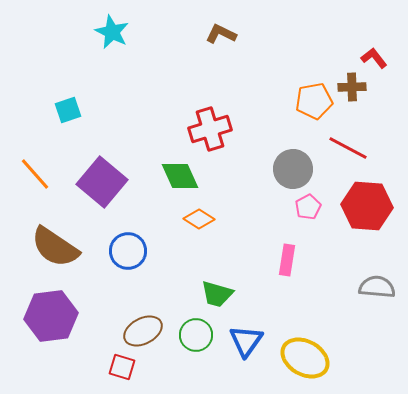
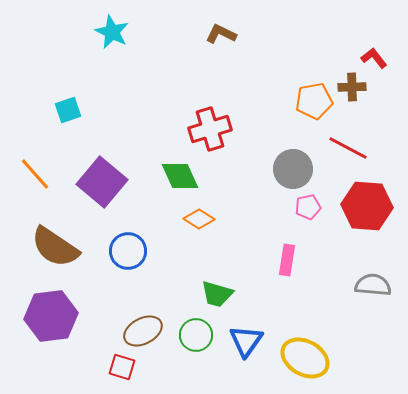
pink pentagon: rotated 15 degrees clockwise
gray semicircle: moved 4 px left, 2 px up
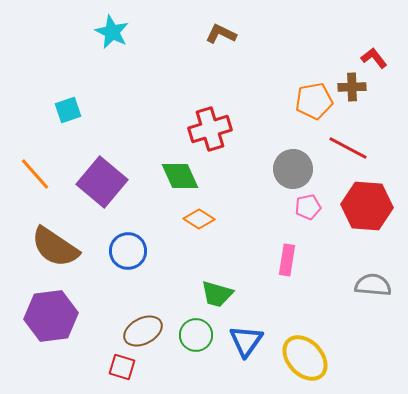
yellow ellipse: rotated 18 degrees clockwise
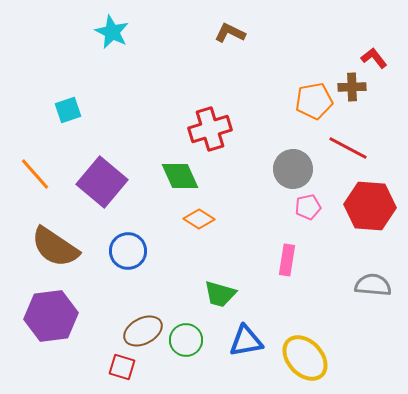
brown L-shape: moved 9 px right, 1 px up
red hexagon: moved 3 px right
green trapezoid: moved 3 px right
green circle: moved 10 px left, 5 px down
blue triangle: rotated 45 degrees clockwise
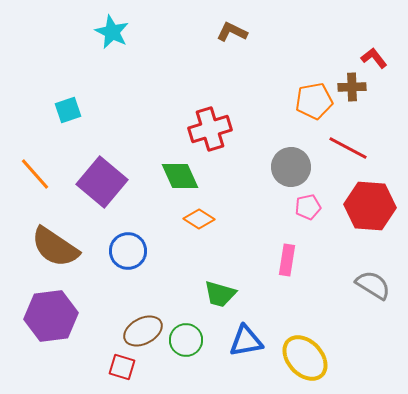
brown L-shape: moved 2 px right, 1 px up
gray circle: moved 2 px left, 2 px up
gray semicircle: rotated 27 degrees clockwise
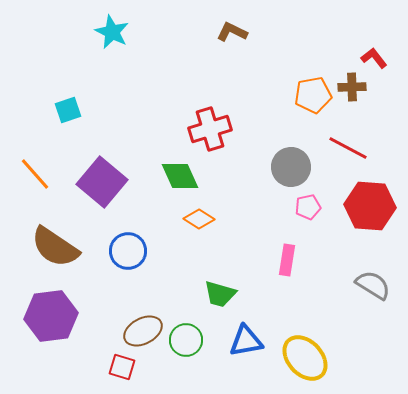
orange pentagon: moved 1 px left, 6 px up
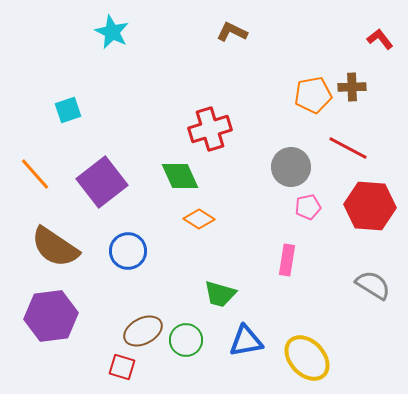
red L-shape: moved 6 px right, 19 px up
purple square: rotated 12 degrees clockwise
yellow ellipse: moved 2 px right
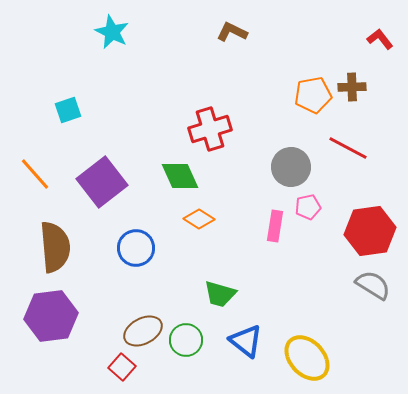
red hexagon: moved 25 px down; rotated 12 degrees counterclockwise
brown semicircle: rotated 129 degrees counterclockwise
blue circle: moved 8 px right, 3 px up
pink rectangle: moved 12 px left, 34 px up
blue triangle: rotated 48 degrees clockwise
red square: rotated 24 degrees clockwise
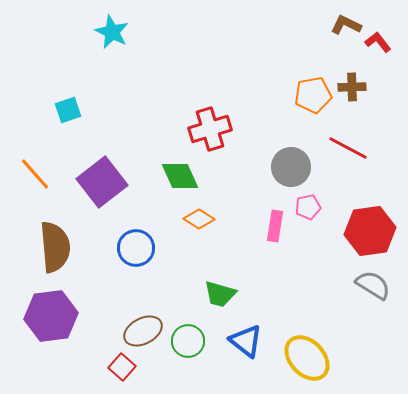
brown L-shape: moved 114 px right, 7 px up
red L-shape: moved 2 px left, 3 px down
green circle: moved 2 px right, 1 px down
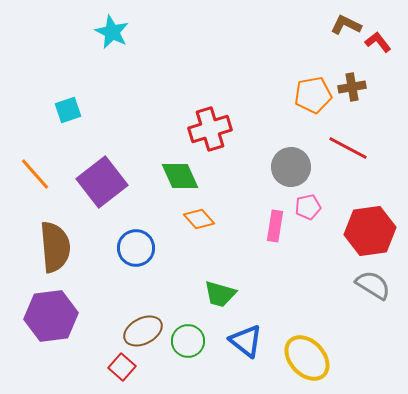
brown cross: rotated 8 degrees counterclockwise
orange diamond: rotated 16 degrees clockwise
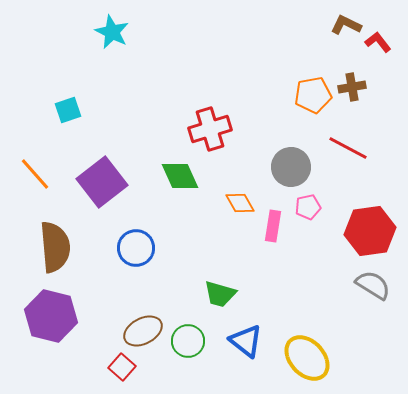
orange diamond: moved 41 px right, 16 px up; rotated 12 degrees clockwise
pink rectangle: moved 2 px left
purple hexagon: rotated 21 degrees clockwise
